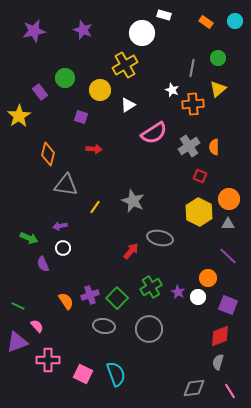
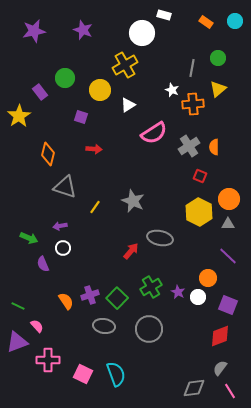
gray triangle at (66, 185): moved 1 px left, 2 px down; rotated 10 degrees clockwise
gray semicircle at (218, 362): moved 2 px right, 6 px down; rotated 21 degrees clockwise
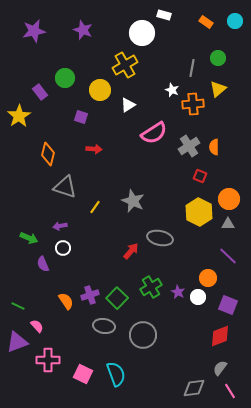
gray circle at (149, 329): moved 6 px left, 6 px down
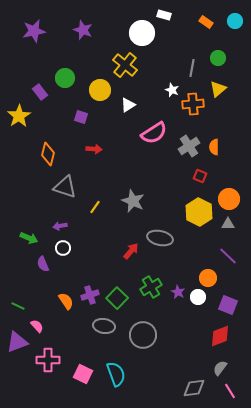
yellow cross at (125, 65): rotated 20 degrees counterclockwise
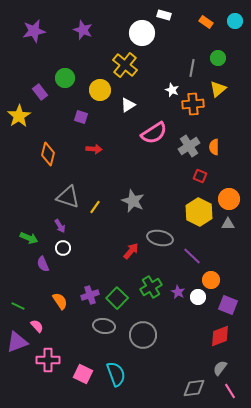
gray triangle at (65, 187): moved 3 px right, 10 px down
purple arrow at (60, 226): rotated 112 degrees counterclockwise
purple line at (228, 256): moved 36 px left
orange circle at (208, 278): moved 3 px right, 2 px down
orange semicircle at (66, 301): moved 6 px left
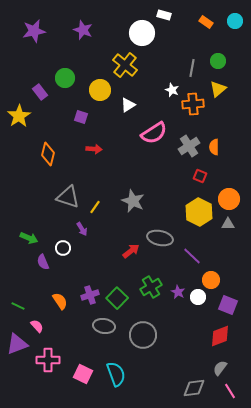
green circle at (218, 58): moved 3 px down
purple arrow at (60, 226): moved 22 px right, 3 px down
red arrow at (131, 251): rotated 12 degrees clockwise
purple semicircle at (43, 264): moved 2 px up
purple triangle at (17, 342): moved 2 px down
